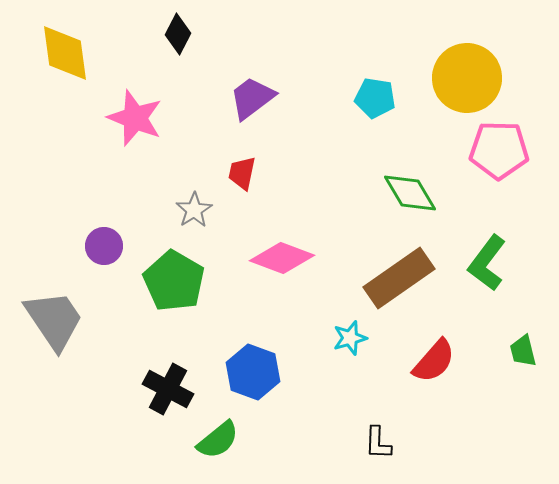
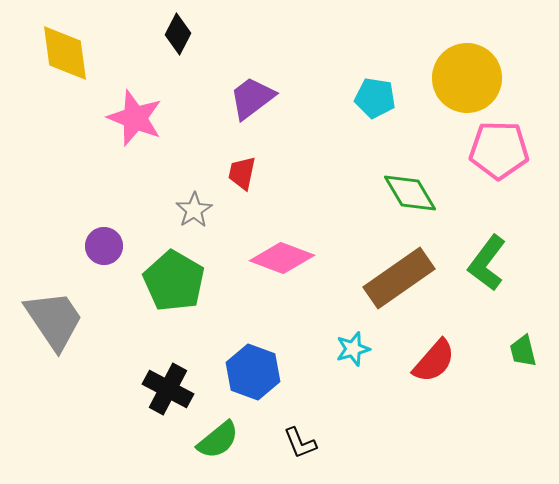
cyan star: moved 3 px right, 11 px down
black L-shape: moved 78 px left; rotated 24 degrees counterclockwise
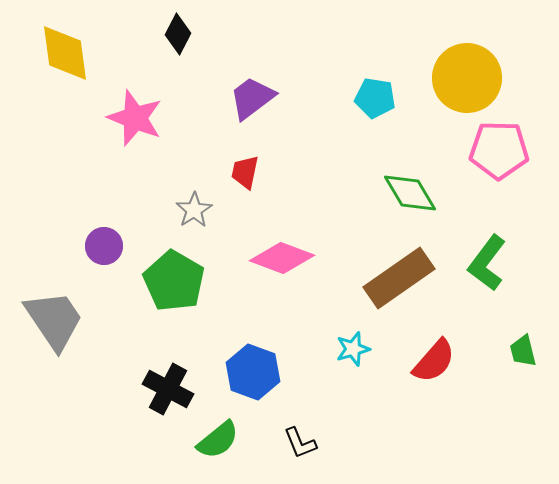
red trapezoid: moved 3 px right, 1 px up
